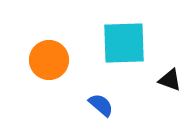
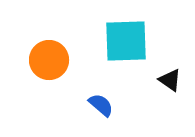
cyan square: moved 2 px right, 2 px up
black triangle: rotated 15 degrees clockwise
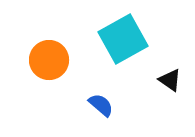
cyan square: moved 3 px left, 2 px up; rotated 27 degrees counterclockwise
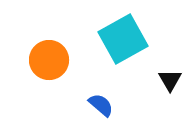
black triangle: rotated 25 degrees clockwise
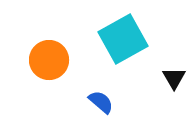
black triangle: moved 4 px right, 2 px up
blue semicircle: moved 3 px up
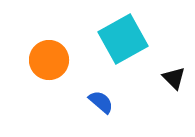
black triangle: rotated 15 degrees counterclockwise
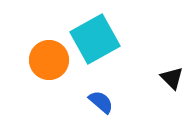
cyan square: moved 28 px left
black triangle: moved 2 px left
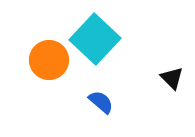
cyan square: rotated 18 degrees counterclockwise
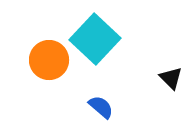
black triangle: moved 1 px left
blue semicircle: moved 5 px down
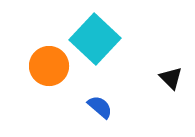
orange circle: moved 6 px down
blue semicircle: moved 1 px left
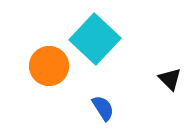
black triangle: moved 1 px left, 1 px down
blue semicircle: moved 3 px right, 1 px down; rotated 16 degrees clockwise
